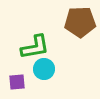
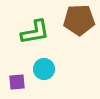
brown pentagon: moved 1 px left, 2 px up
green L-shape: moved 15 px up
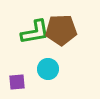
brown pentagon: moved 18 px left, 10 px down
cyan circle: moved 4 px right
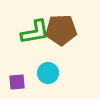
cyan circle: moved 4 px down
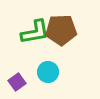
cyan circle: moved 1 px up
purple square: rotated 30 degrees counterclockwise
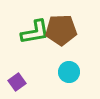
cyan circle: moved 21 px right
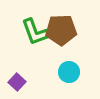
green L-shape: rotated 80 degrees clockwise
purple square: rotated 12 degrees counterclockwise
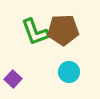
brown pentagon: moved 2 px right
purple square: moved 4 px left, 3 px up
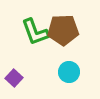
purple square: moved 1 px right, 1 px up
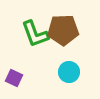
green L-shape: moved 2 px down
purple square: rotated 18 degrees counterclockwise
